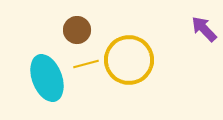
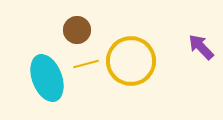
purple arrow: moved 3 px left, 18 px down
yellow circle: moved 2 px right, 1 px down
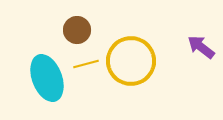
purple arrow: rotated 8 degrees counterclockwise
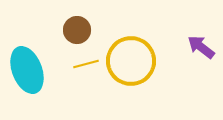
cyan ellipse: moved 20 px left, 8 px up
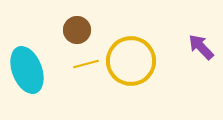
purple arrow: rotated 8 degrees clockwise
